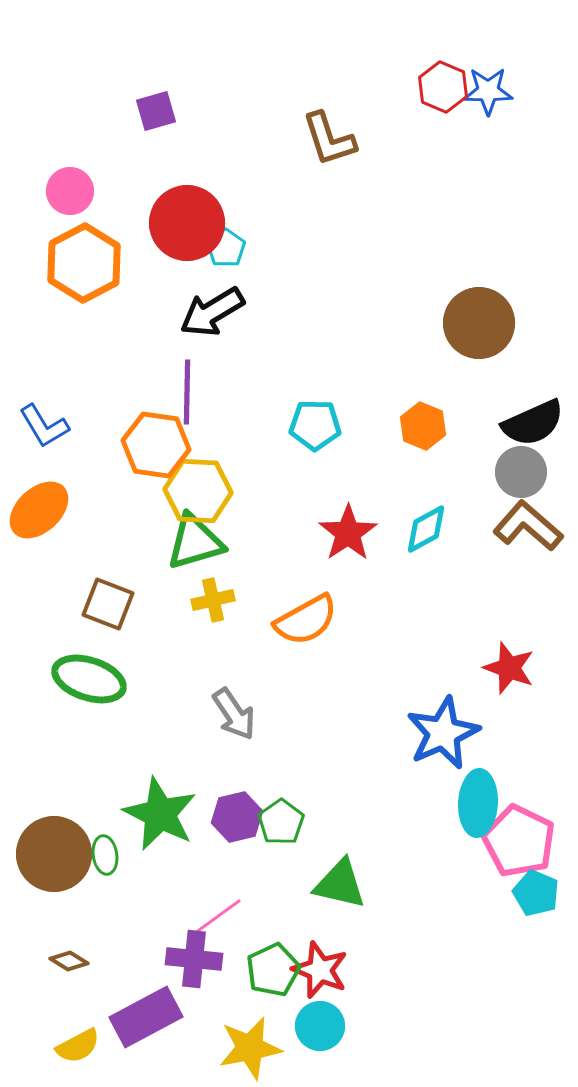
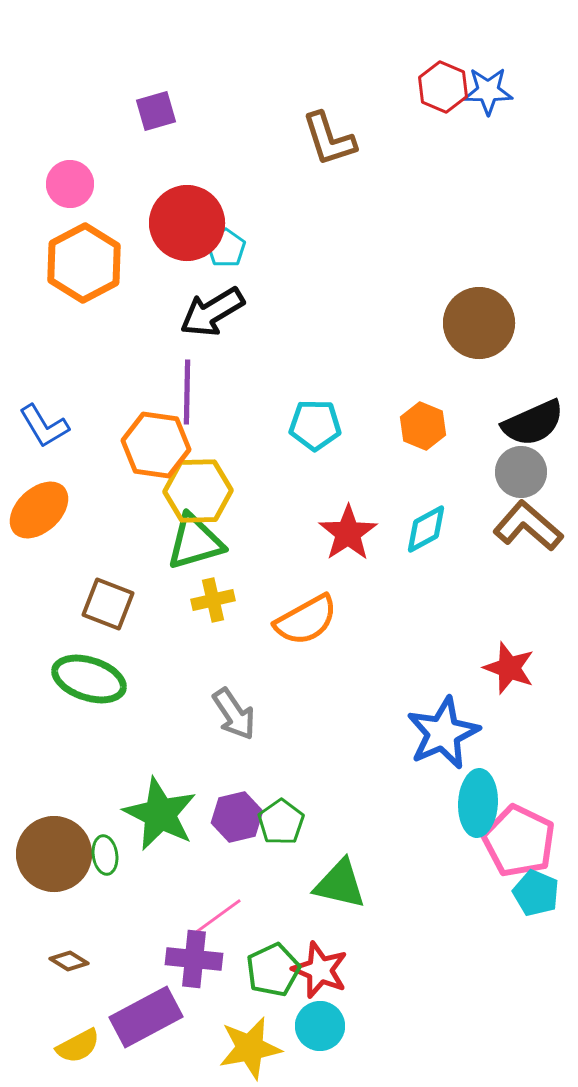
pink circle at (70, 191): moved 7 px up
yellow hexagon at (198, 491): rotated 4 degrees counterclockwise
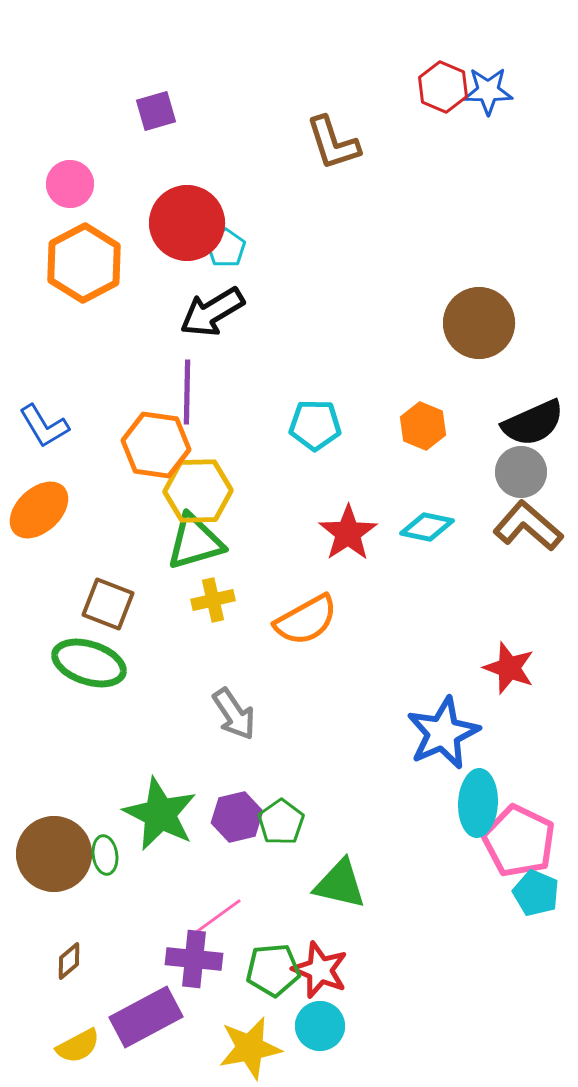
brown L-shape at (329, 139): moved 4 px right, 4 px down
cyan diamond at (426, 529): moved 1 px right, 2 px up; rotated 40 degrees clockwise
green ellipse at (89, 679): moved 16 px up
brown diamond at (69, 961): rotated 72 degrees counterclockwise
green pentagon at (273, 970): rotated 20 degrees clockwise
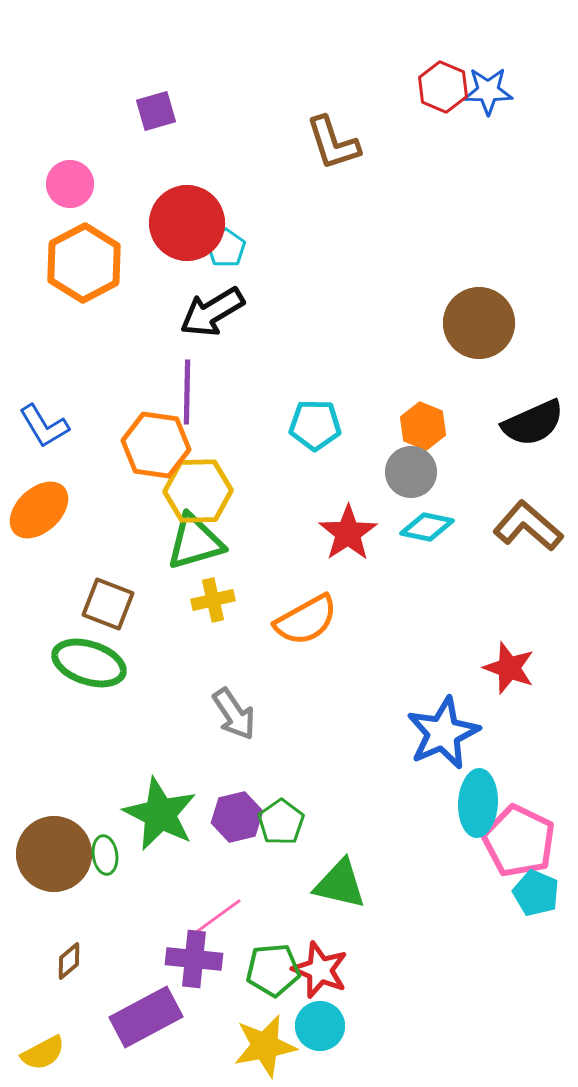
gray circle at (521, 472): moved 110 px left
yellow semicircle at (78, 1046): moved 35 px left, 7 px down
yellow star at (250, 1048): moved 15 px right, 2 px up
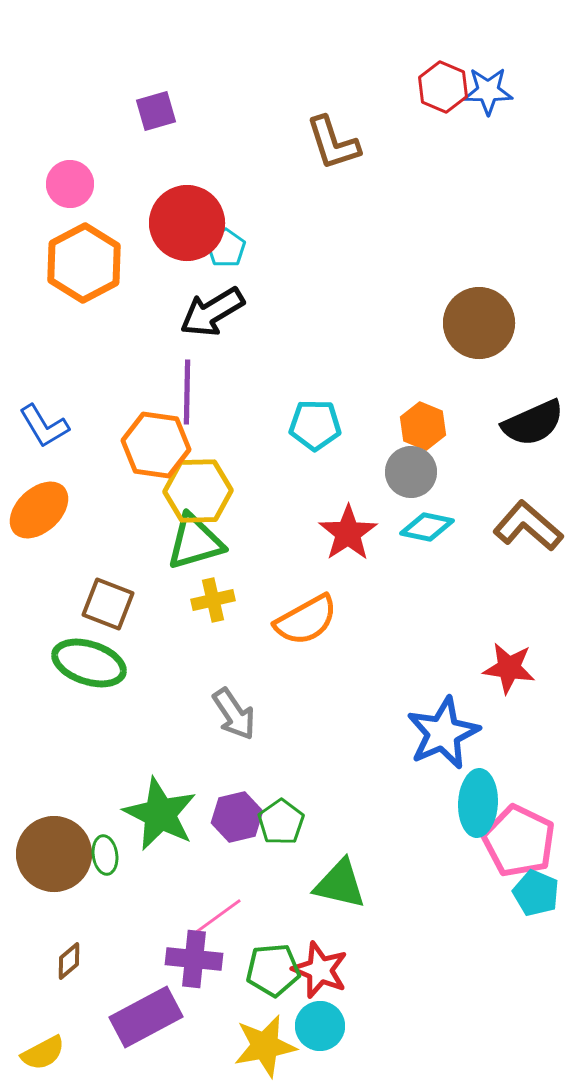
red star at (509, 668): rotated 12 degrees counterclockwise
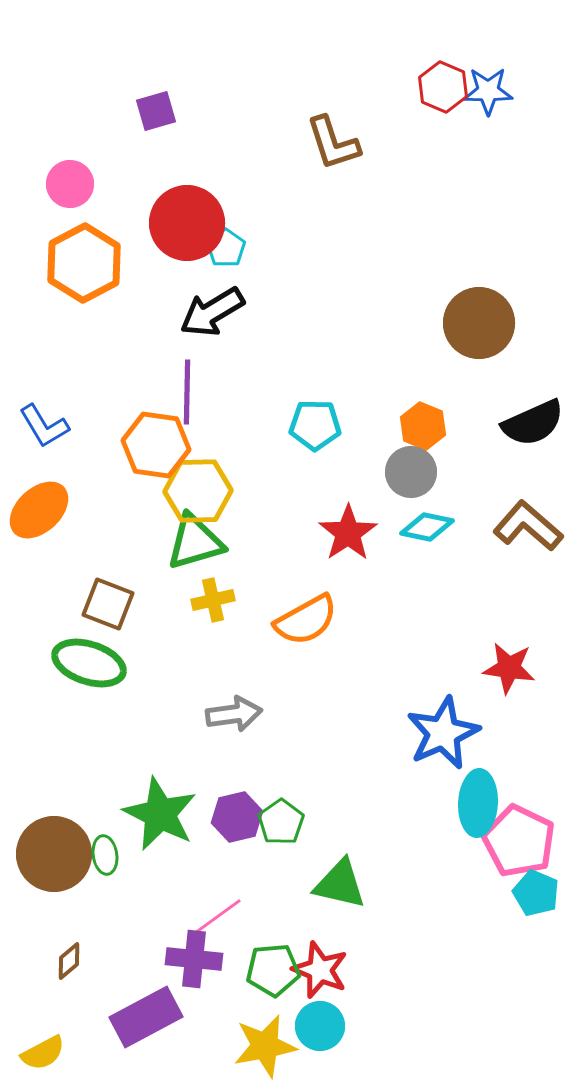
gray arrow at (234, 714): rotated 64 degrees counterclockwise
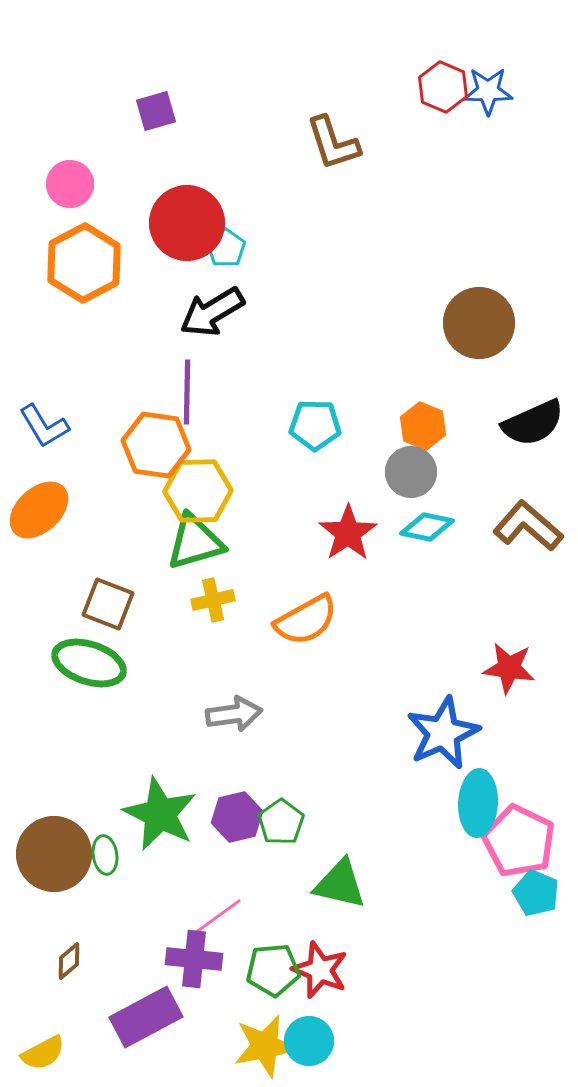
cyan circle at (320, 1026): moved 11 px left, 15 px down
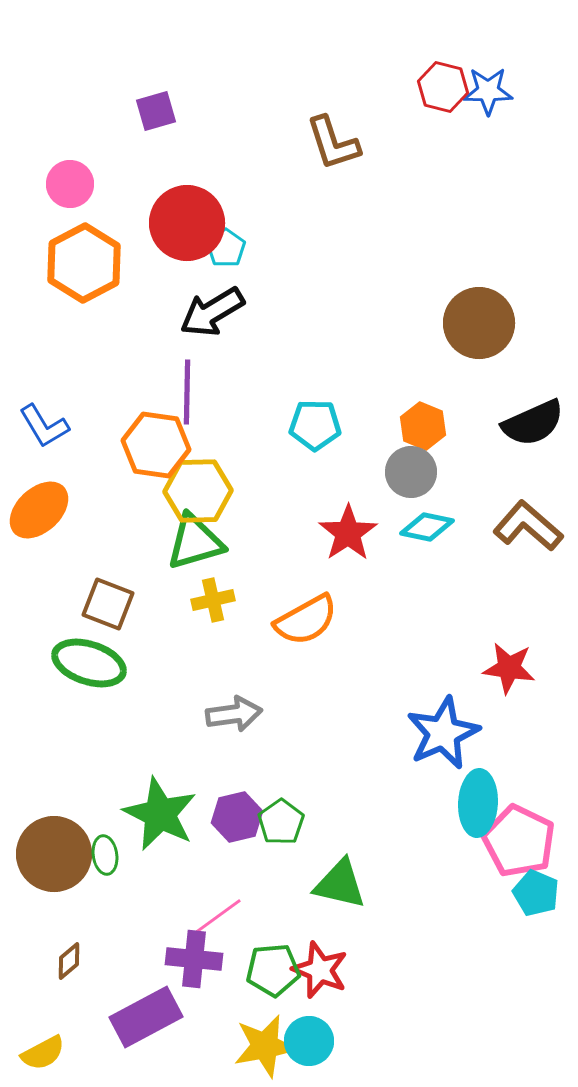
red hexagon at (443, 87): rotated 9 degrees counterclockwise
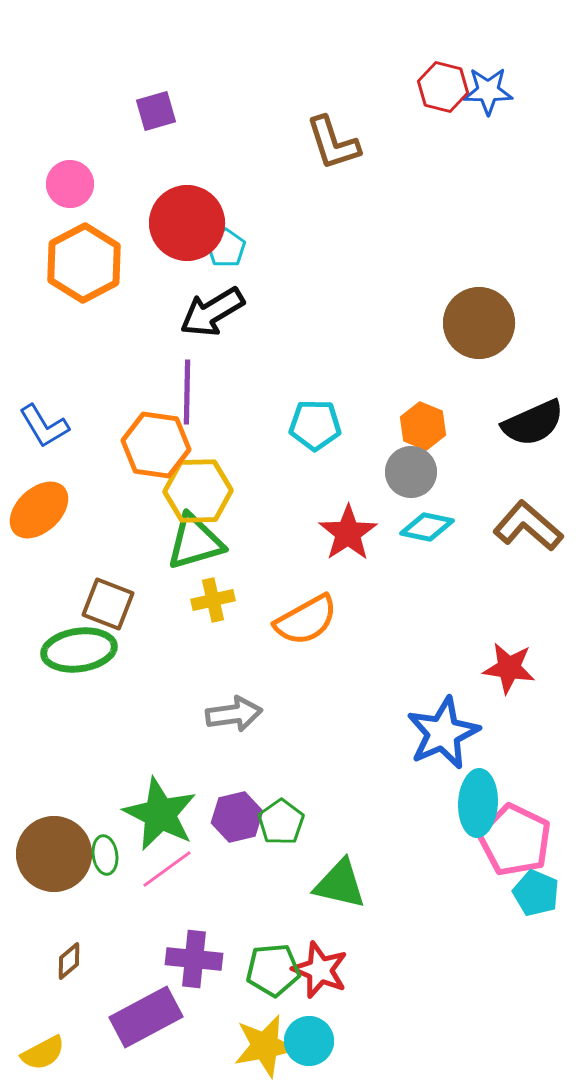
green ellipse at (89, 663): moved 10 px left, 13 px up; rotated 26 degrees counterclockwise
pink pentagon at (519, 841): moved 4 px left, 1 px up
pink line at (217, 917): moved 50 px left, 48 px up
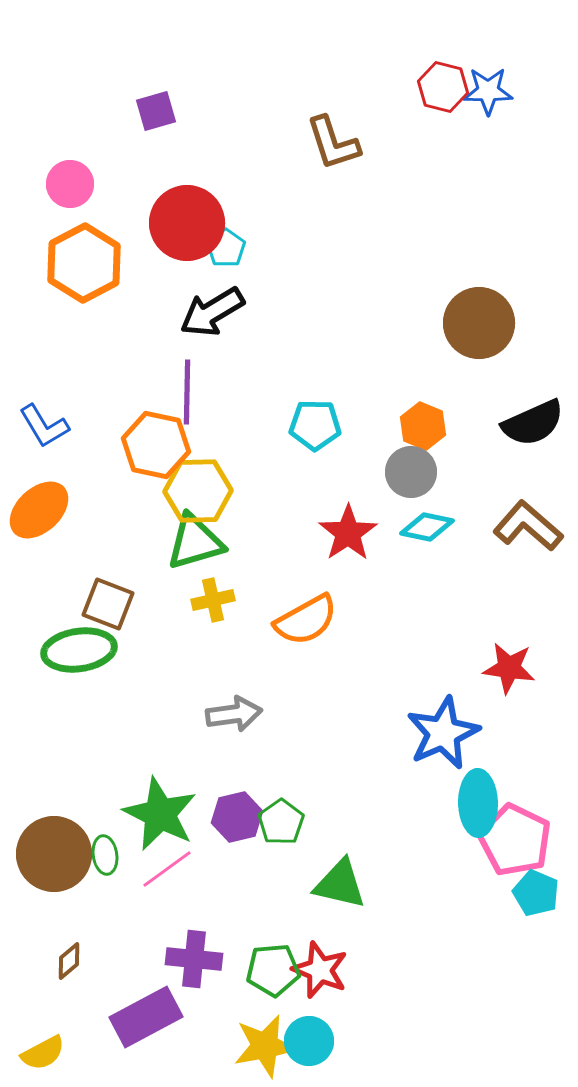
orange hexagon at (156, 445): rotated 4 degrees clockwise
cyan ellipse at (478, 803): rotated 4 degrees counterclockwise
